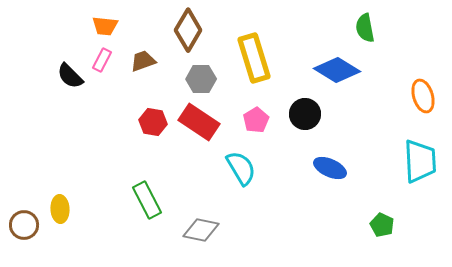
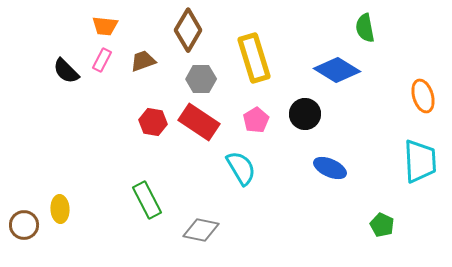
black semicircle: moved 4 px left, 5 px up
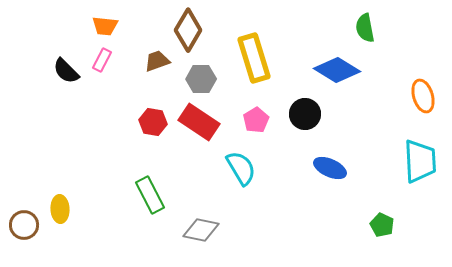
brown trapezoid: moved 14 px right
green rectangle: moved 3 px right, 5 px up
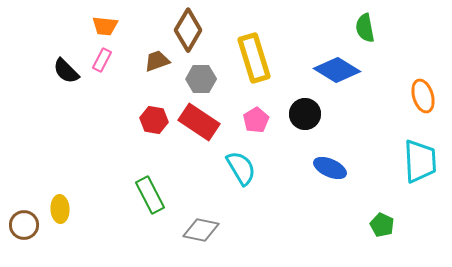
red hexagon: moved 1 px right, 2 px up
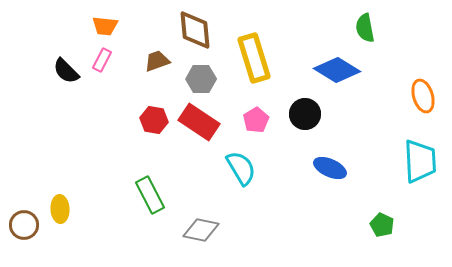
brown diamond: moved 7 px right; rotated 36 degrees counterclockwise
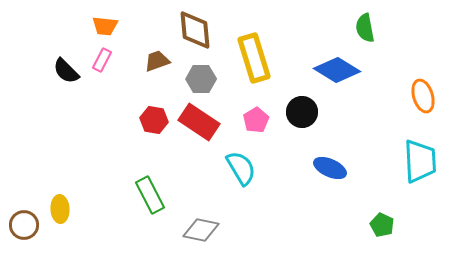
black circle: moved 3 px left, 2 px up
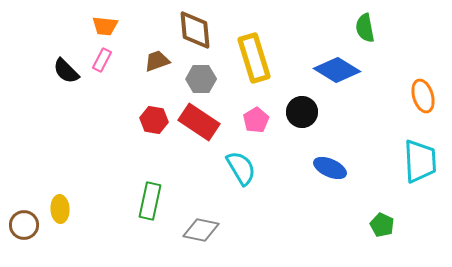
green rectangle: moved 6 px down; rotated 39 degrees clockwise
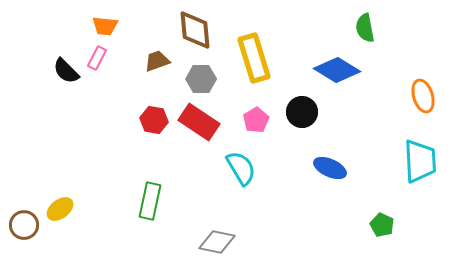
pink rectangle: moved 5 px left, 2 px up
yellow ellipse: rotated 56 degrees clockwise
gray diamond: moved 16 px right, 12 px down
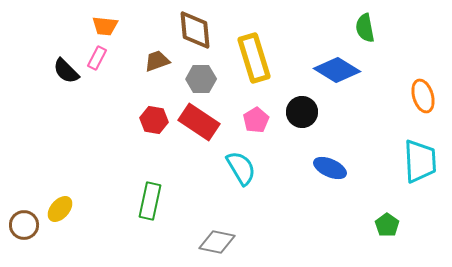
yellow ellipse: rotated 12 degrees counterclockwise
green pentagon: moved 5 px right; rotated 10 degrees clockwise
